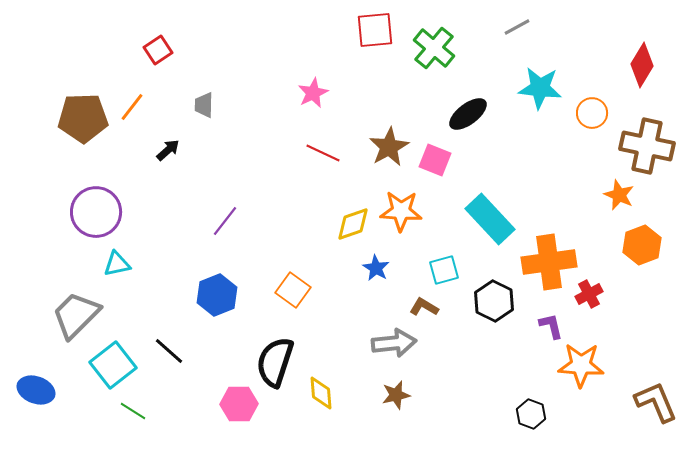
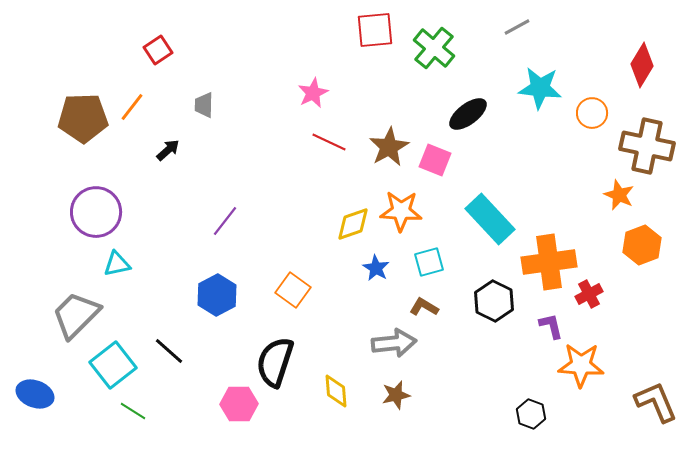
red line at (323, 153): moved 6 px right, 11 px up
cyan square at (444, 270): moved 15 px left, 8 px up
blue hexagon at (217, 295): rotated 6 degrees counterclockwise
blue ellipse at (36, 390): moved 1 px left, 4 px down
yellow diamond at (321, 393): moved 15 px right, 2 px up
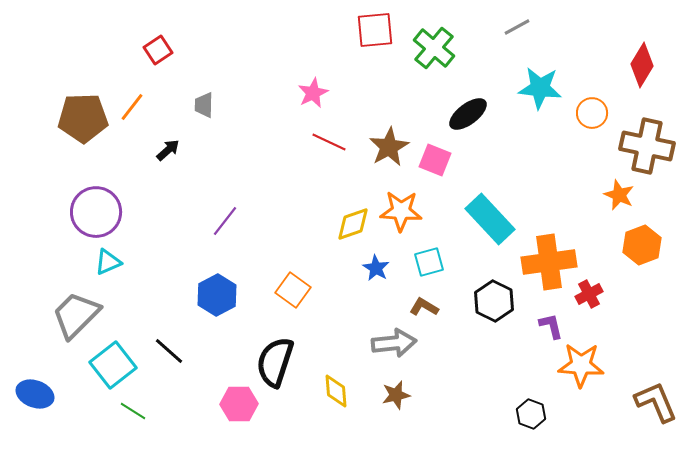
cyan triangle at (117, 264): moved 9 px left, 2 px up; rotated 12 degrees counterclockwise
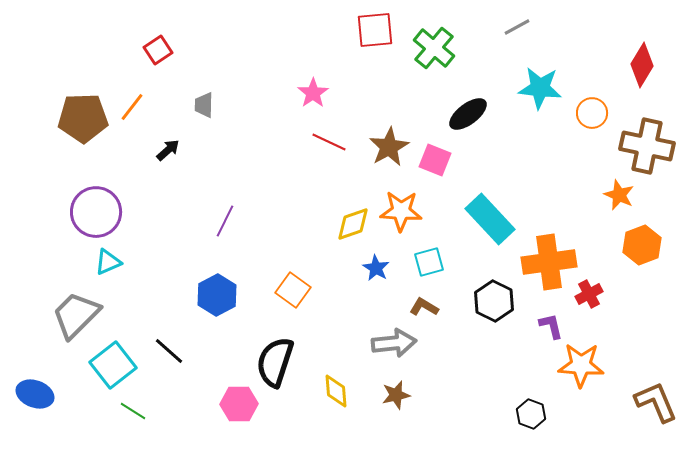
pink star at (313, 93): rotated 8 degrees counterclockwise
purple line at (225, 221): rotated 12 degrees counterclockwise
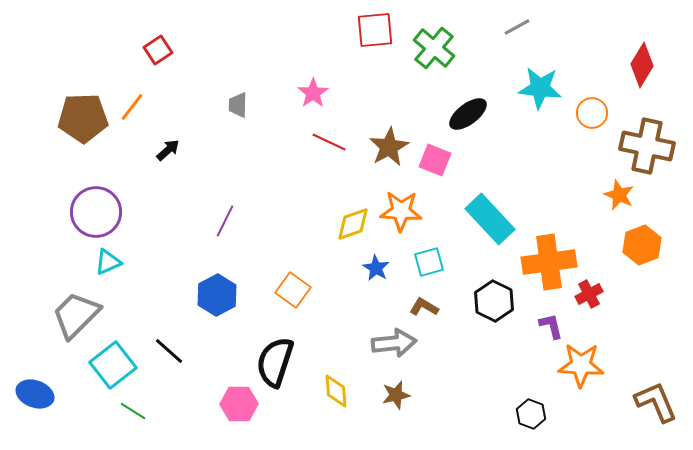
gray trapezoid at (204, 105): moved 34 px right
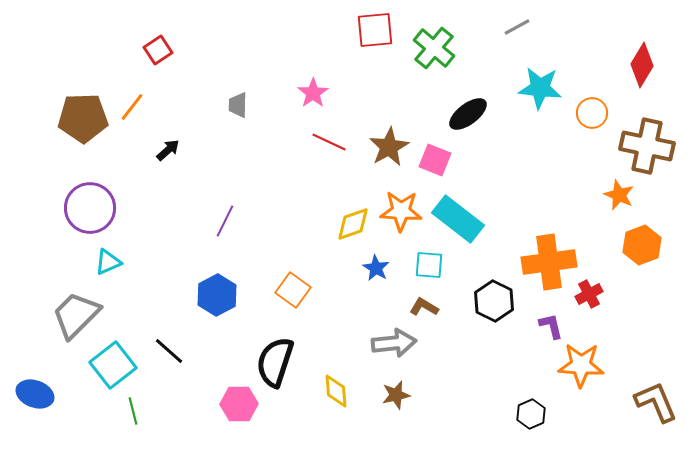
purple circle at (96, 212): moved 6 px left, 4 px up
cyan rectangle at (490, 219): moved 32 px left; rotated 9 degrees counterclockwise
cyan square at (429, 262): moved 3 px down; rotated 20 degrees clockwise
green line at (133, 411): rotated 44 degrees clockwise
black hexagon at (531, 414): rotated 16 degrees clockwise
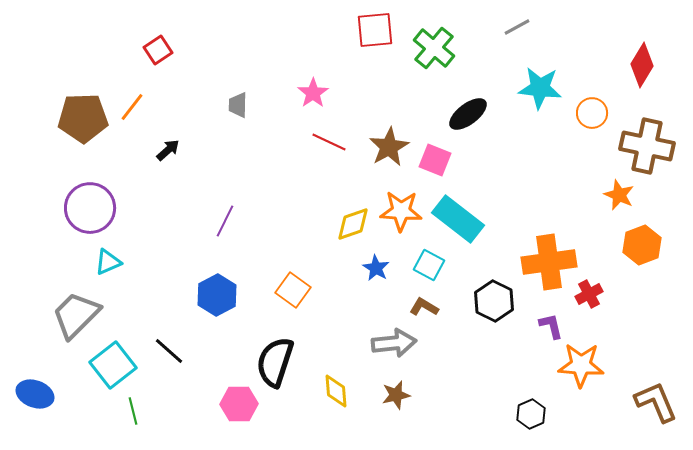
cyan square at (429, 265): rotated 24 degrees clockwise
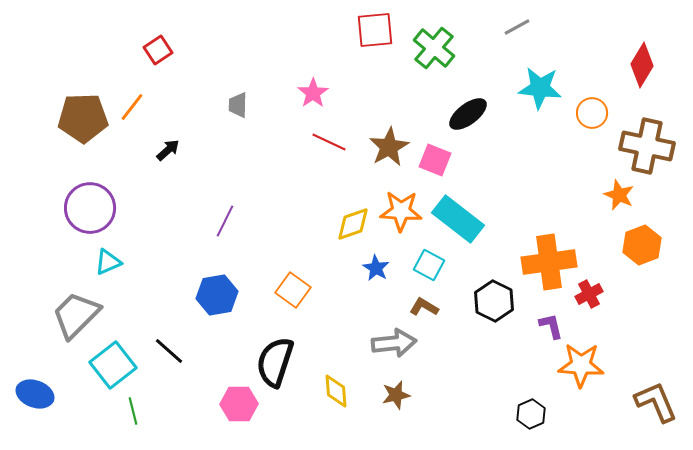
blue hexagon at (217, 295): rotated 18 degrees clockwise
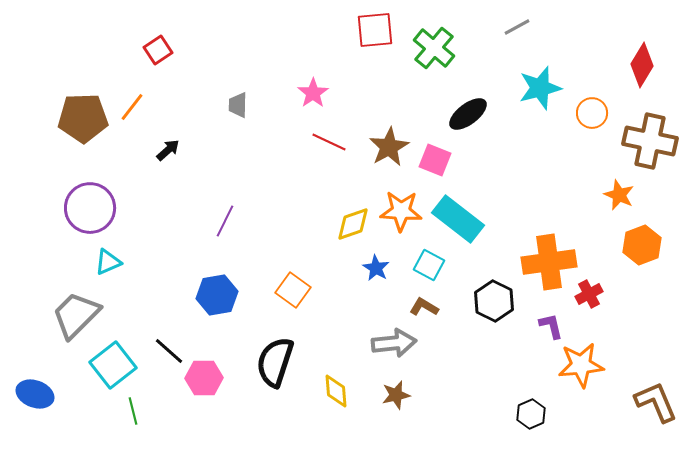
cyan star at (540, 88): rotated 21 degrees counterclockwise
brown cross at (647, 146): moved 3 px right, 5 px up
orange star at (581, 365): rotated 9 degrees counterclockwise
pink hexagon at (239, 404): moved 35 px left, 26 px up
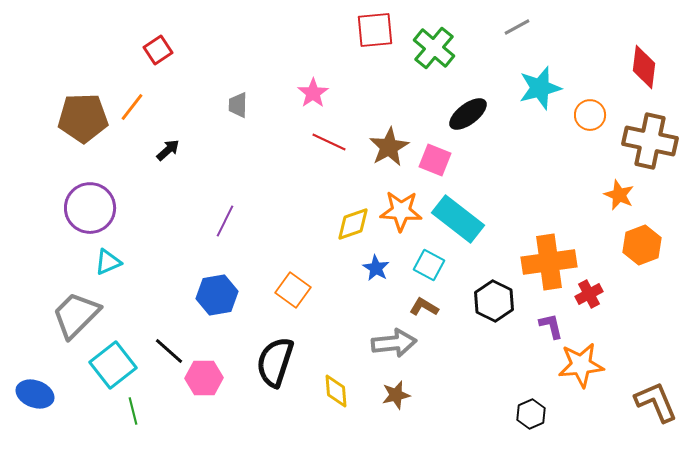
red diamond at (642, 65): moved 2 px right, 2 px down; rotated 24 degrees counterclockwise
orange circle at (592, 113): moved 2 px left, 2 px down
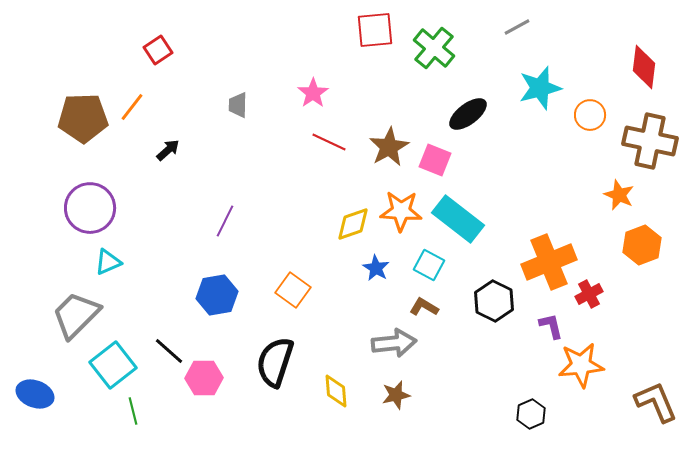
orange cross at (549, 262): rotated 14 degrees counterclockwise
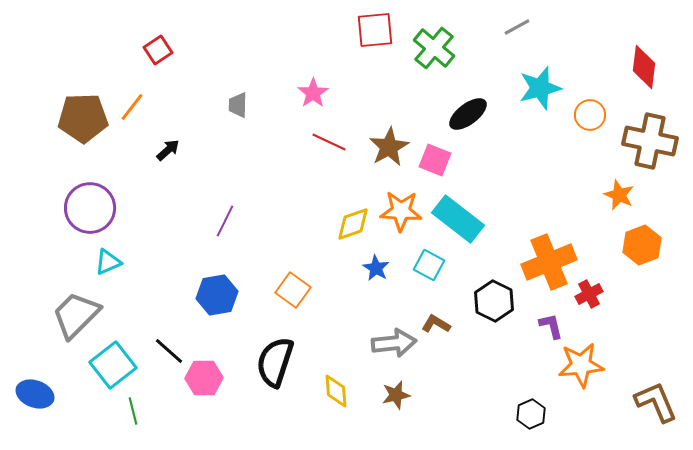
brown L-shape at (424, 307): moved 12 px right, 17 px down
